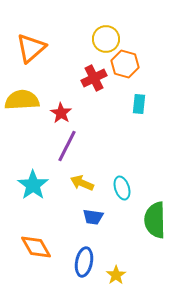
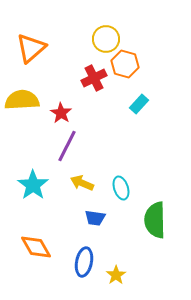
cyan rectangle: rotated 36 degrees clockwise
cyan ellipse: moved 1 px left
blue trapezoid: moved 2 px right, 1 px down
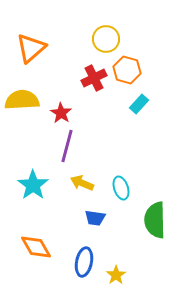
orange hexagon: moved 2 px right, 6 px down
purple line: rotated 12 degrees counterclockwise
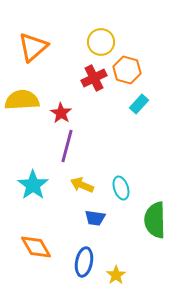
yellow circle: moved 5 px left, 3 px down
orange triangle: moved 2 px right, 1 px up
yellow arrow: moved 2 px down
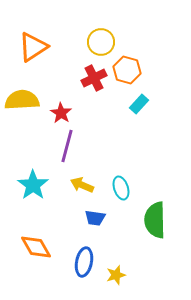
orange triangle: rotated 8 degrees clockwise
yellow star: rotated 18 degrees clockwise
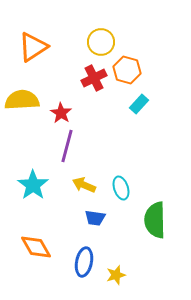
yellow arrow: moved 2 px right
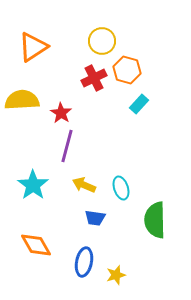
yellow circle: moved 1 px right, 1 px up
orange diamond: moved 2 px up
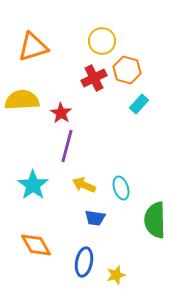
orange triangle: rotated 16 degrees clockwise
